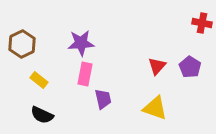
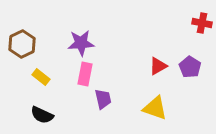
red triangle: moved 1 px right; rotated 18 degrees clockwise
yellow rectangle: moved 2 px right, 3 px up
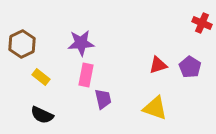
red cross: rotated 12 degrees clockwise
red triangle: moved 1 px up; rotated 12 degrees clockwise
pink rectangle: moved 1 px right, 1 px down
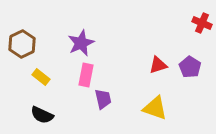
purple star: rotated 20 degrees counterclockwise
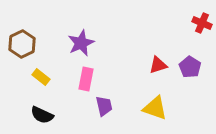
pink rectangle: moved 4 px down
purple trapezoid: moved 1 px right, 7 px down
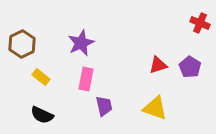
red cross: moved 2 px left
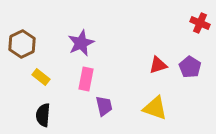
black semicircle: moved 1 px right; rotated 70 degrees clockwise
